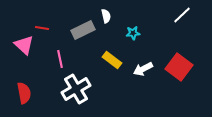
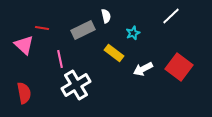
white line: moved 11 px left, 1 px down
cyan star: rotated 16 degrees counterclockwise
yellow rectangle: moved 2 px right, 7 px up
white cross: moved 4 px up
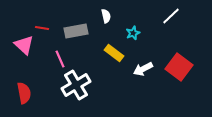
gray rectangle: moved 7 px left, 1 px down; rotated 15 degrees clockwise
pink line: rotated 12 degrees counterclockwise
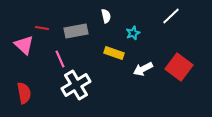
yellow rectangle: rotated 18 degrees counterclockwise
